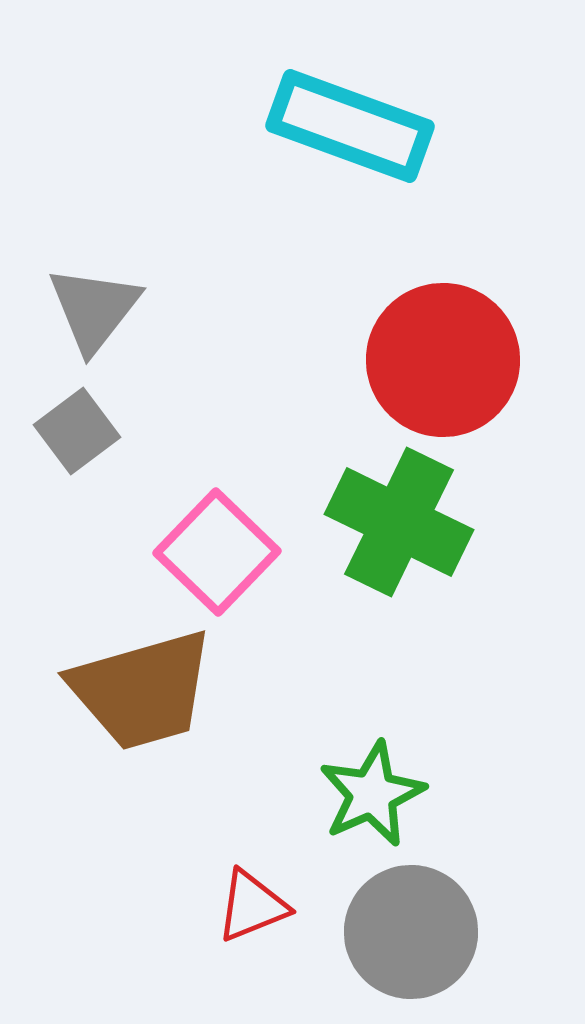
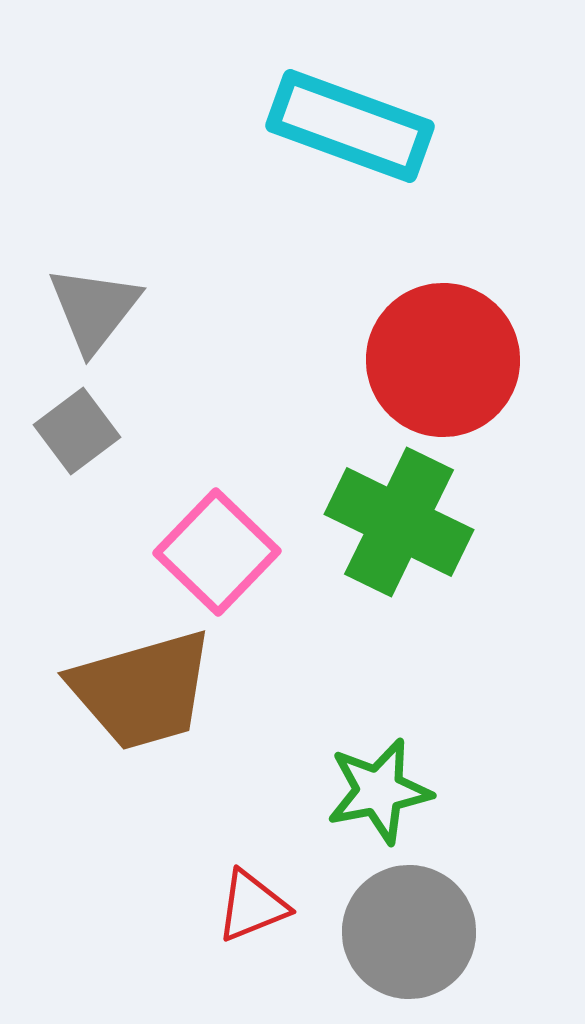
green star: moved 7 px right, 3 px up; rotated 13 degrees clockwise
gray circle: moved 2 px left
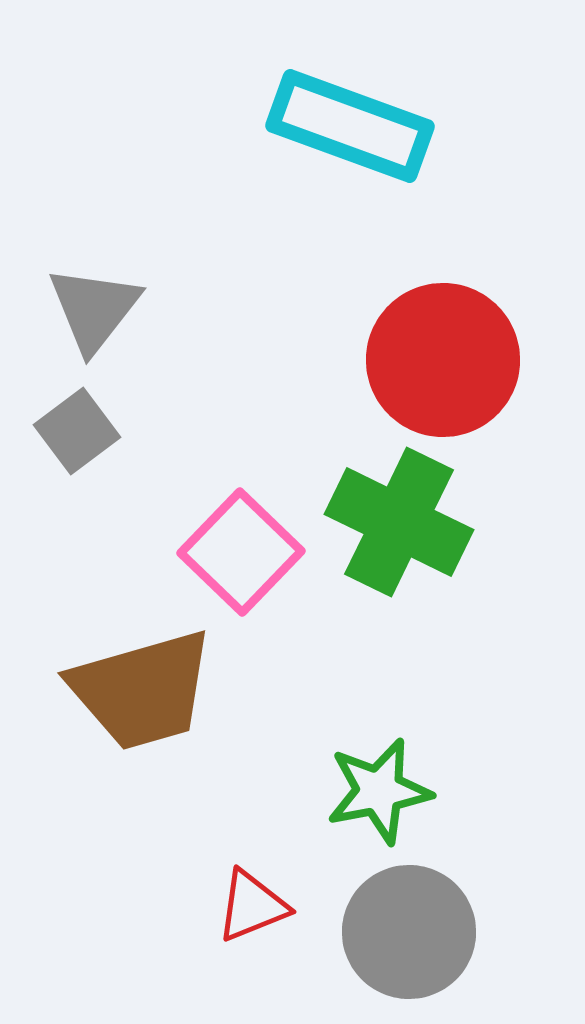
pink square: moved 24 px right
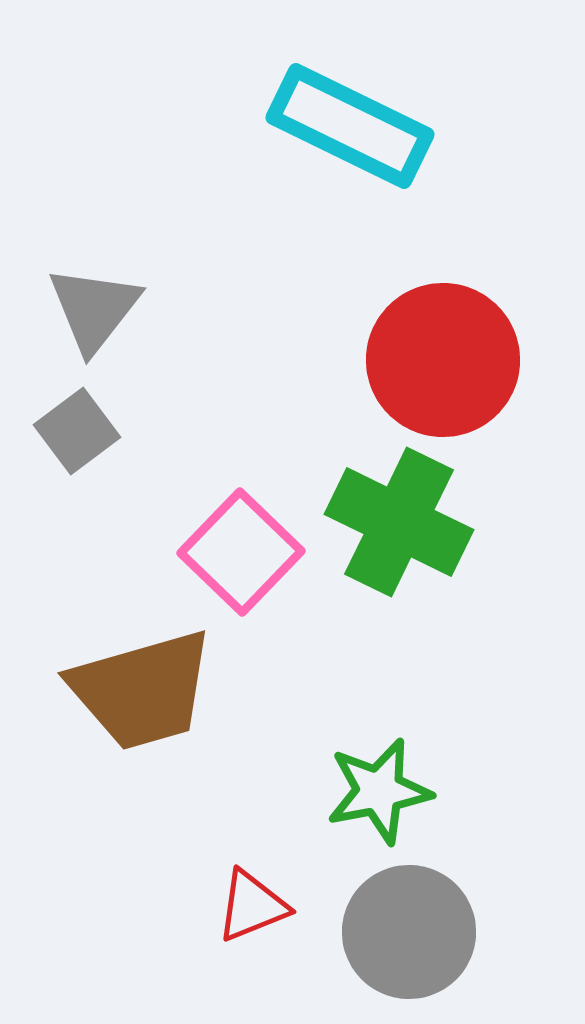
cyan rectangle: rotated 6 degrees clockwise
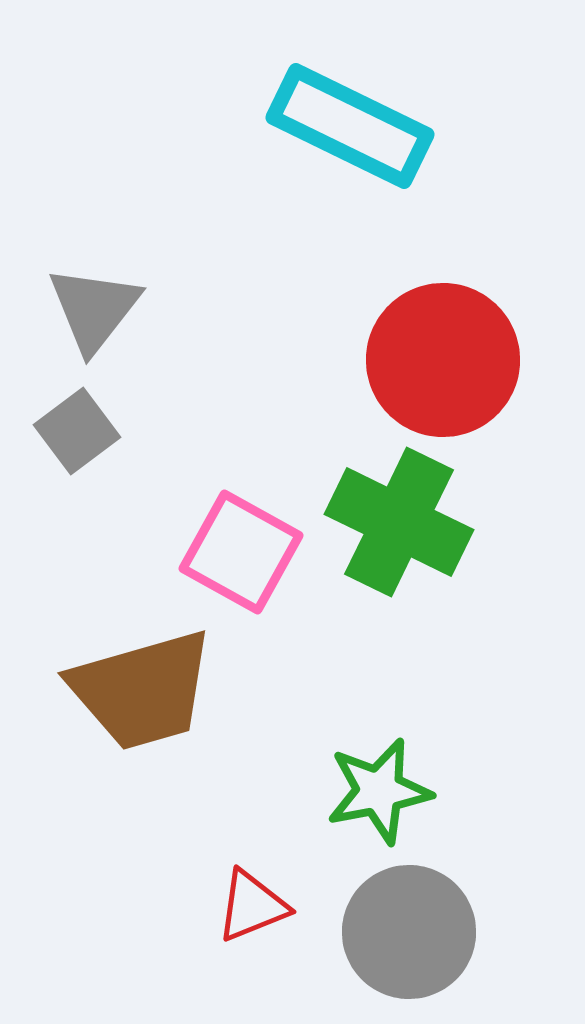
pink square: rotated 15 degrees counterclockwise
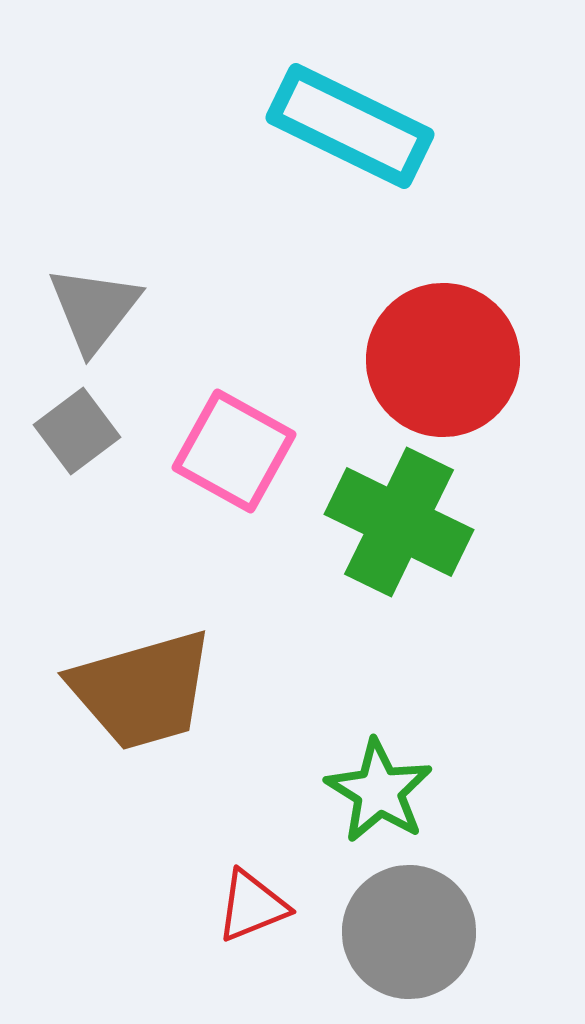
pink square: moved 7 px left, 101 px up
green star: rotated 29 degrees counterclockwise
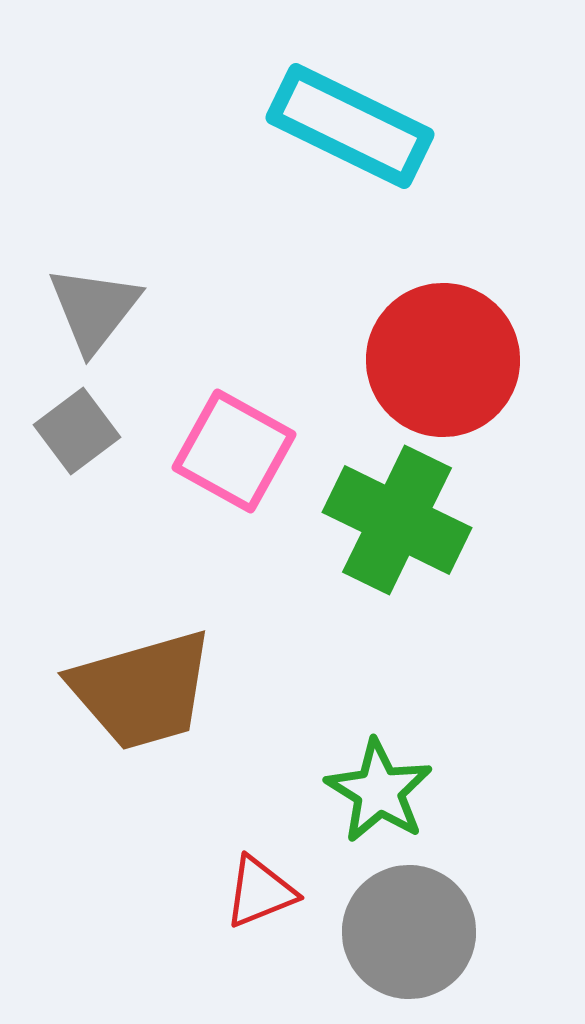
green cross: moved 2 px left, 2 px up
red triangle: moved 8 px right, 14 px up
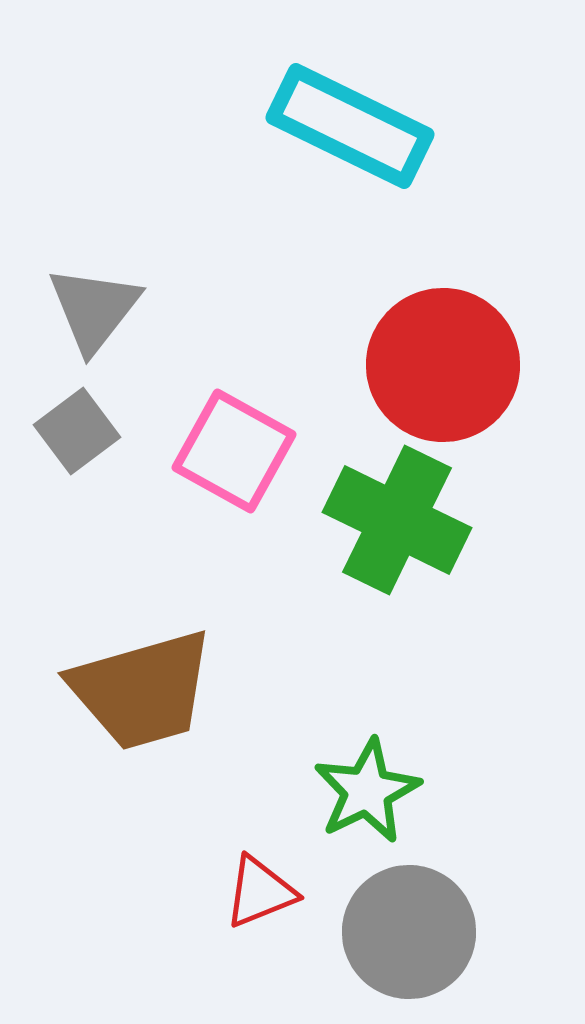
red circle: moved 5 px down
green star: moved 12 px left; rotated 14 degrees clockwise
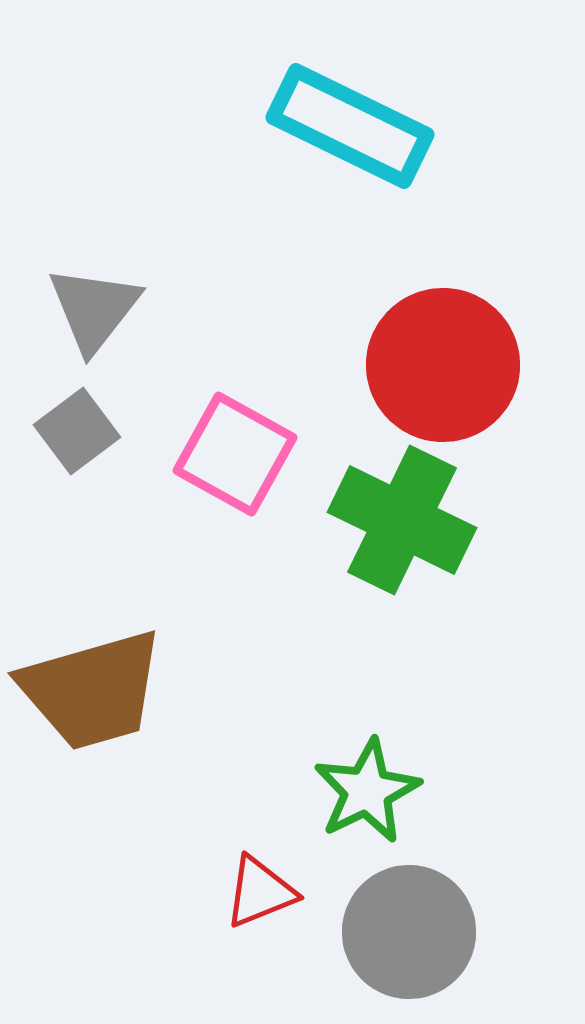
pink square: moved 1 px right, 3 px down
green cross: moved 5 px right
brown trapezoid: moved 50 px left
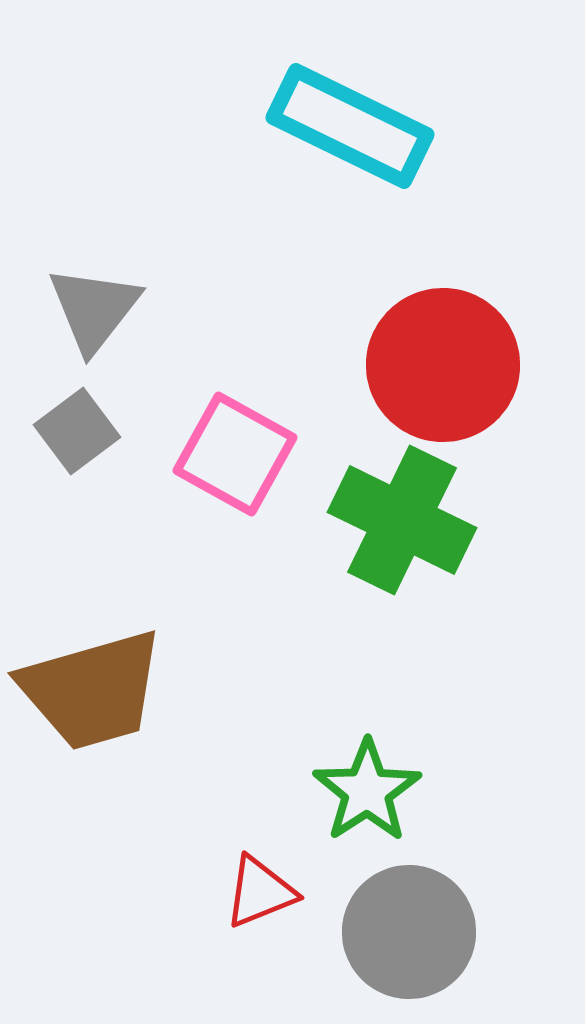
green star: rotated 7 degrees counterclockwise
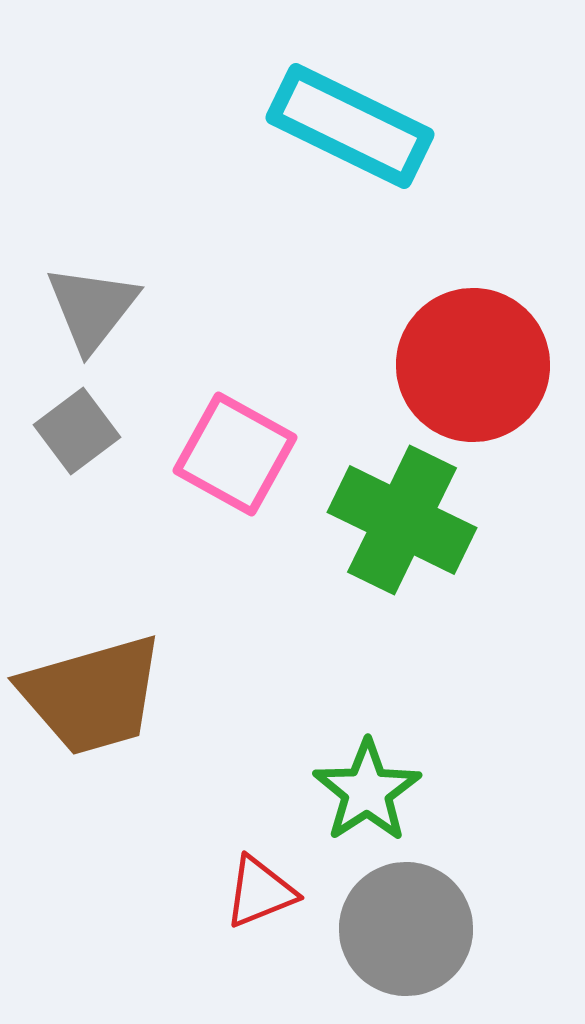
gray triangle: moved 2 px left, 1 px up
red circle: moved 30 px right
brown trapezoid: moved 5 px down
gray circle: moved 3 px left, 3 px up
